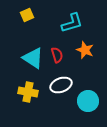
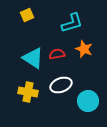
orange star: moved 1 px left, 1 px up
red semicircle: moved 1 px up; rotated 84 degrees counterclockwise
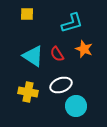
yellow square: moved 1 px up; rotated 24 degrees clockwise
red semicircle: rotated 112 degrees counterclockwise
cyan triangle: moved 2 px up
cyan circle: moved 12 px left, 5 px down
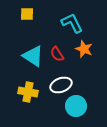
cyan L-shape: rotated 100 degrees counterclockwise
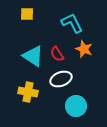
white ellipse: moved 6 px up
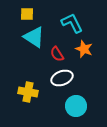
cyan triangle: moved 1 px right, 19 px up
white ellipse: moved 1 px right, 1 px up
